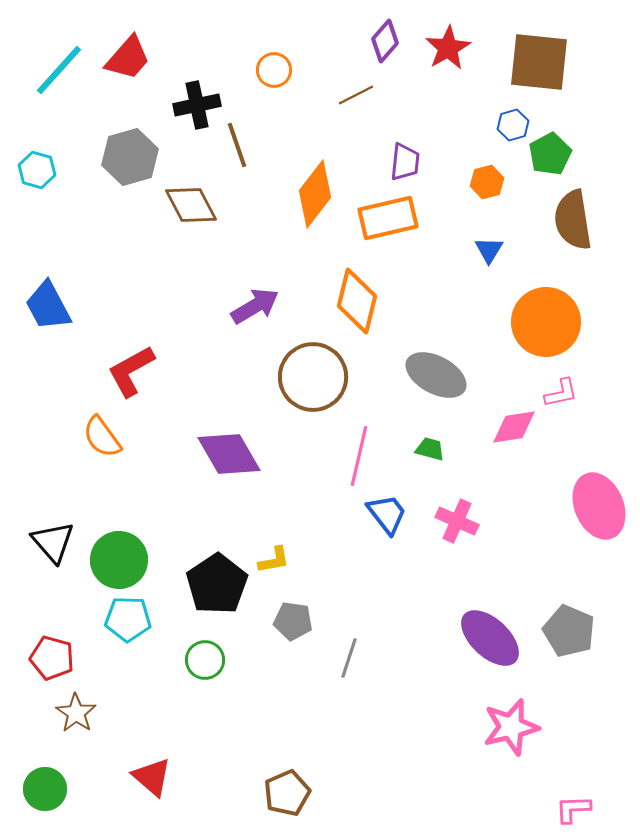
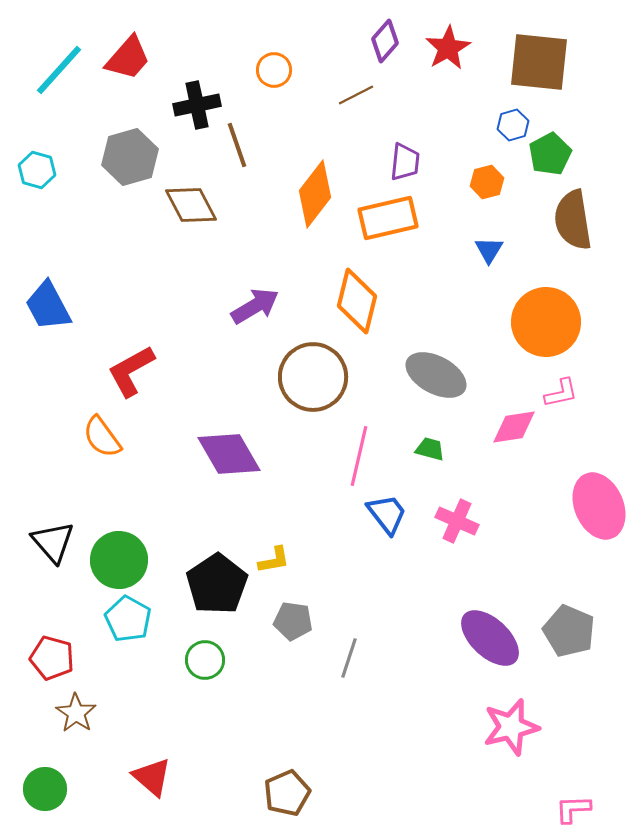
cyan pentagon at (128, 619): rotated 27 degrees clockwise
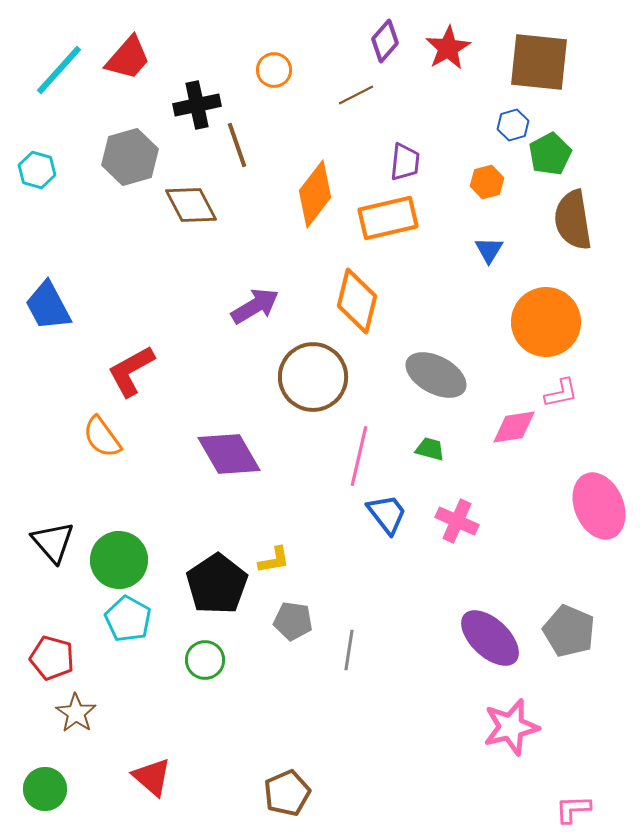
gray line at (349, 658): moved 8 px up; rotated 9 degrees counterclockwise
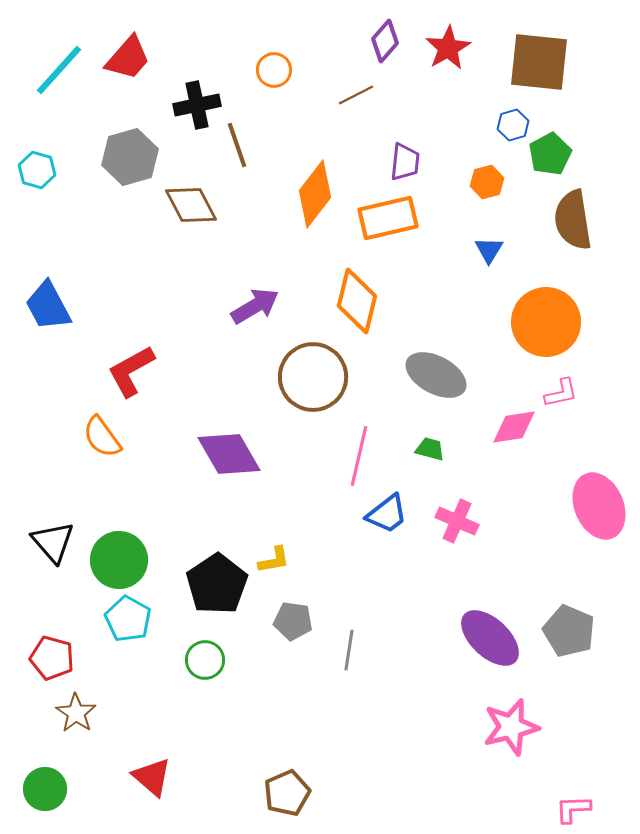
blue trapezoid at (387, 514): rotated 90 degrees clockwise
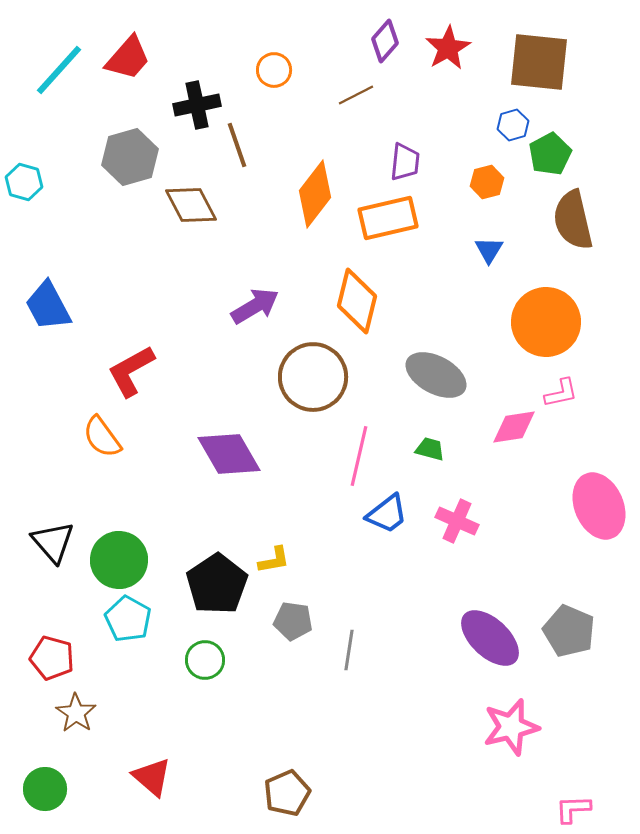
cyan hexagon at (37, 170): moved 13 px left, 12 px down
brown semicircle at (573, 220): rotated 4 degrees counterclockwise
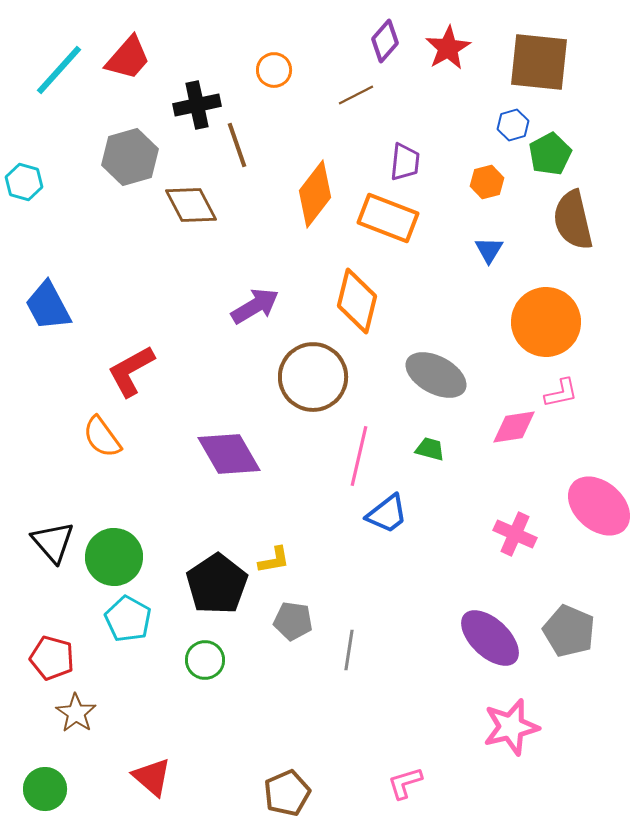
orange rectangle at (388, 218): rotated 34 degrees clockwise
pink ellipse at (599, 506): rotated 26 degrees counterclockwise
pink cross at (457, 521): moved 58 px right, 13 px down
green circle at (119, 560): moved 5 px left, 3 px up
pink L-shape at (573, 809): moved 168 px left, 26 px up; rotated 15 degrees counterclockwise
